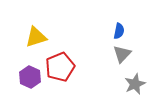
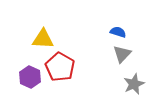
blue semicircle: moved 1 px left, 1 px down; rotated 84 degrees counterclockwise
yellow triangle: moved 7 px right, 2 px down; rotated 20 degrees clockwise
red pentagon: rotated 20 degrees counterclockwise
gray star: moved 1 px left
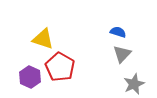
yellow triangle: rotated 15 degrees clockwise
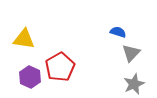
yellow triangle: moved 19 px left; rotated 10 degrees counterclockwise
gray triangle: moved 9 px right, 1 px up
red pentagon: rotated 12 degrees clockwise
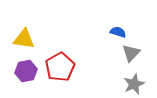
purple hexagon: moved 4 px left, 6 px up; rotated 25 degrees clockwise
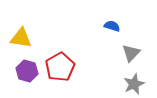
blue semicircle: moved 6 px left, 6 px up
yellow triangle: moved 3 px left, 1 px up
purple hexagon: moved 1 px right; rotated 25 degrees clockwise
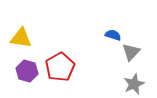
blue semicircle: moved 1 px right, 9 px down
gray triangle: moved 1 px up
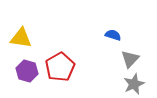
gray triangle: moved 1 px left, 7 px down
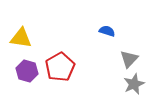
blue semicircle: moved 6 px left, 4 px up
gray triangle: moved 1 px left
